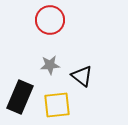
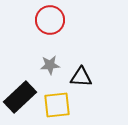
black triangle: moved 1 px left, 1 px down; rotated 35 degrees counterclockwise
black rectangle: rotated 24 degrees clockwise
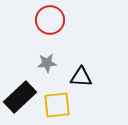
gray star: moved 3 px left, 2 px up
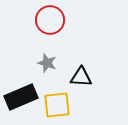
gray star: rotated 24 degrees clockwise
black rectangle: moved 1 px right; rotated 20 degrees clockwise
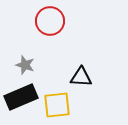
red circle: moved 1 px down
gray star: moved 22 px left, 2 px down
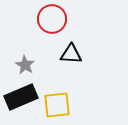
red circle: moved 2 px right, 2 px up
gray star: rotated 12 degrees clockwise
black triangle: moved 10 px left, 23 px up
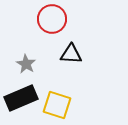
gray star: moved 1 px right, 1 px up
black rectangle: moved 1 px down
yellow square: rotated 24 degrees clockwise
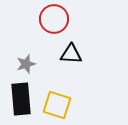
red circle: moved 2 px right
gray star: rotated 24 degrees clockwise
black rectangle: moved 1 px down; rotated 72 degrees counterclockwise
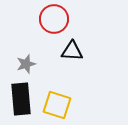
black triangle: moved 1 px right, 3 px up
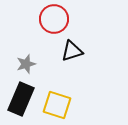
black triangle: rotated 20 degrees counterclockwise
black rectangle: rotated 28 degrees clockwise
